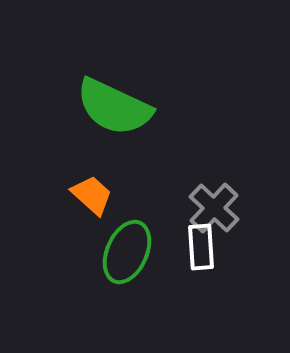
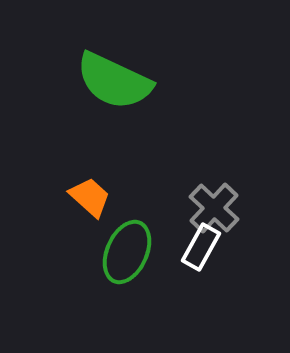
green semicircle: moved 26 px up
orange trapezoid: moved 2 px left, 2 px down
white rectangle: rotated 33 degrees clockwise
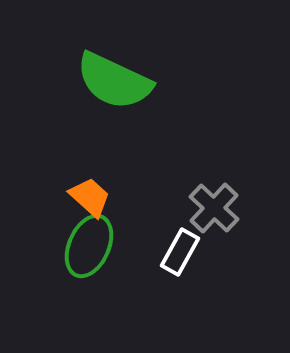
white rectangle: moved 21 px left, 5 px down
green ellipse: moved 38 px left, 6 px up
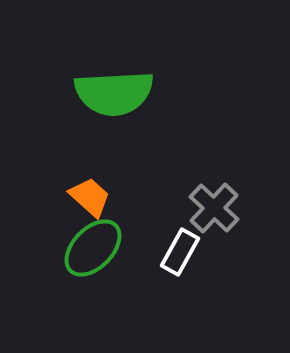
green semicircle: moved 12 px down; rotated 28 degrees counterclockwise
green ellipse: moved 4 px right, 2 px down; rotated 20 degrees clockwise
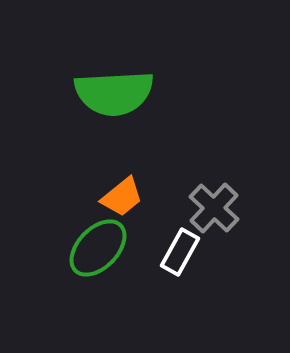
orange trapezoid: moved 32 px right; rotated 99 degrees clockwise
green ellipse: moved 5 px right
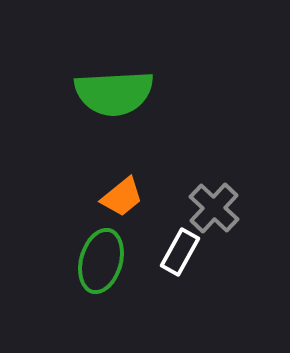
green ellipse: moved 3 px right, 13 px down; rotated 28 degrees counterclockwise
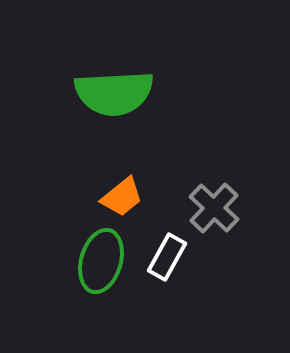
white rectangle: moved 13 px left, 5 px down
